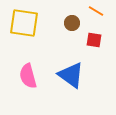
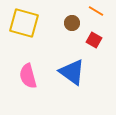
yellow square: rotated 8 degrees clockwise
red square: rotated 21 degrees clockwise
blue triangle: moved 1 px right, 3 px up
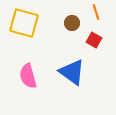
orange line: moved 1 px down; rotated 42 degrees clockwise
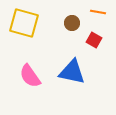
orange line: moved 2 px right; rotated 63 degrees counterclockwise
blue triangle: rotated 24 degrees counterclockwise
pink semicircle: moved 2 px right; rotated 20 degrees counterclockwise
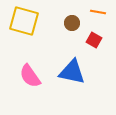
yellow square: moved 2 px up
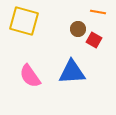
brown circle: moved 6 px right, 6 px down
blue triangle: rotated 16 degrees counterclockwise
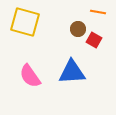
yellow square: moved 1 px right, 1 px down
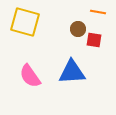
red square: rotated 21 degrees counterclockwise
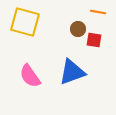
blue triangle: rotated 16 degrees counterclockwise
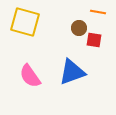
brown circle: moved 1 px right, 1 px up
